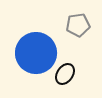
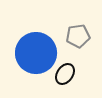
gray pentagon: moved 11 px down
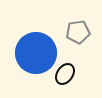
gray pentagon: moved 4 px up
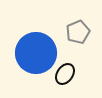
gray pentagon: rotated 15 degrees counterclockwise
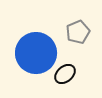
black ellipse: rotated 15 degrees clockwise
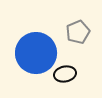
black ellipse: rotated 30 degrees clockwise
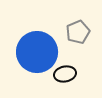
blue circle: moved 1 px right, 1 px up
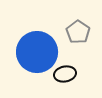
gray pentagon: rotated 15 degrees counterclockwise
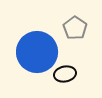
gray pentagon: moved 3 px left, 4 px up
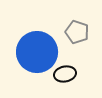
gray pentagon: moved 2 px right, 4 px down; rotated 15 degrees counterclockwise
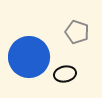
blue circle: moved 8 px left, 5 px down
